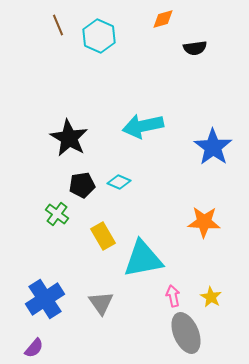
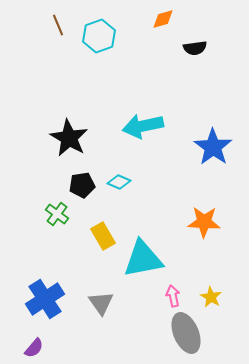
cyan hexagon: rotated 16 degrees clockwise
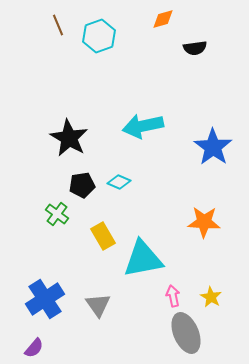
gray triangle: moved 3 px left, 2 px down
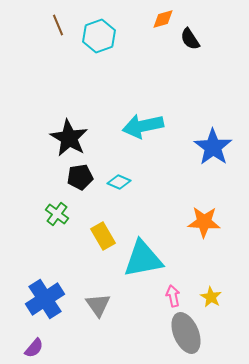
black semicircle: moved 5 px left, 9 px up; rotated 65 degrees clockwise
black pentagon: moved 2 px left, 8 px up
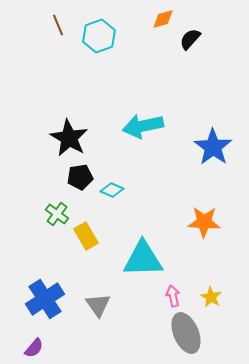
black semicircle: rotated 75 degrees clockwise
cyan diamond: moved 7 px left, 8 px down
yellow rectangle: moved 17 px left
cyan triangle: rotated 9 degrees clockwise
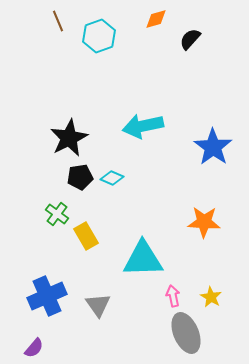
orange diamond: moved 7 px left
brown line: moved 4 px up
black star: rotated 15 degrees clockwise
cyan diamond: moved 12 px up
blue cross: moved 2 px right, 3 px up; rotated 9 degrees clockwise
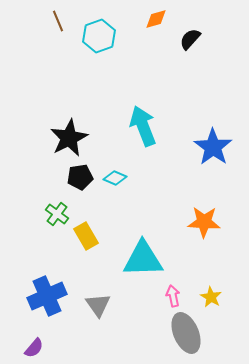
cyan arrow: rotated 81 degrees clockwise
cyan diamond: moved 3 px right
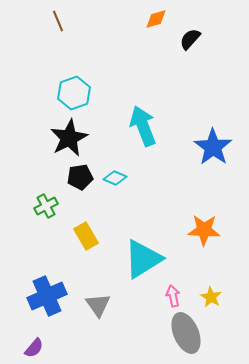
cyan hexagon: moved 25 px left, 57 px down
green cross: moved 11 px left, 8 px up; rotated 25 degrees clockwise
orange star: moved 8 px down
cyan triangle: rotated 30 degrees counterclockwise
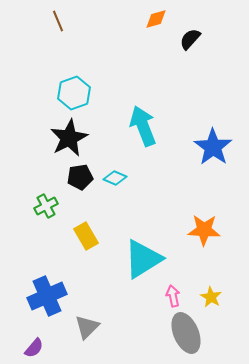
gray triangle: moved 11 px left, 22 px down; rotated 20 degrees clockwise
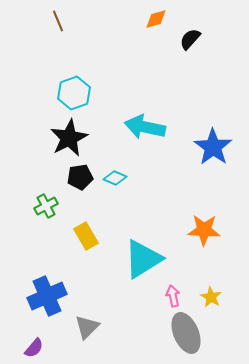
cyan arrow: moved 2 px right, 1 px down; rotated 57 degrees counterclockwise
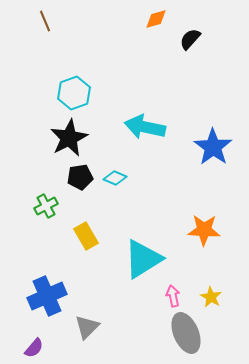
brown line: moved 13 px left
